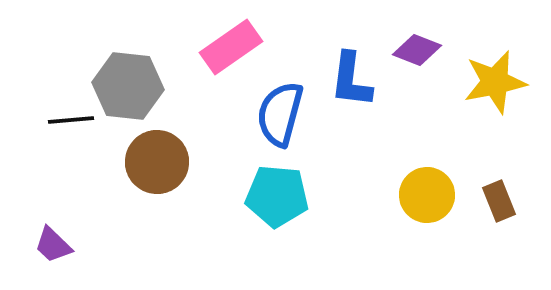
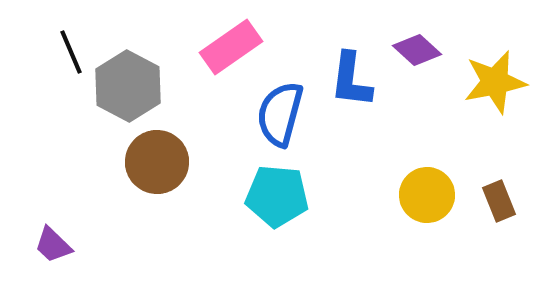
purple diamond: rotated 21 degrees clockwise
gray hexagon: rotated 22 degrees clockwise
black line: moved 68 px up; rotated 72 degrees clockwise
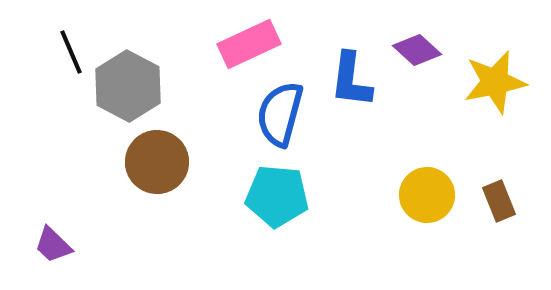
pink rectangle: moved 18 px right, 3 px up; rotated 10 degrees clockwise
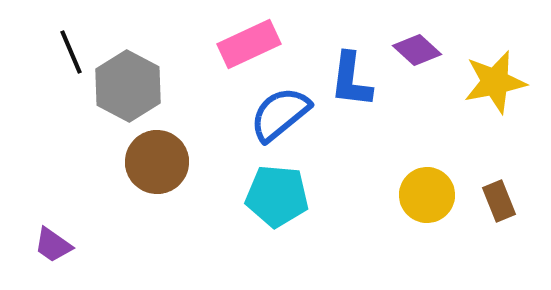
blue semicircle: rotated 36 degrees clockwise
purple trapezoid: rotated 9 degrees counterclockwise
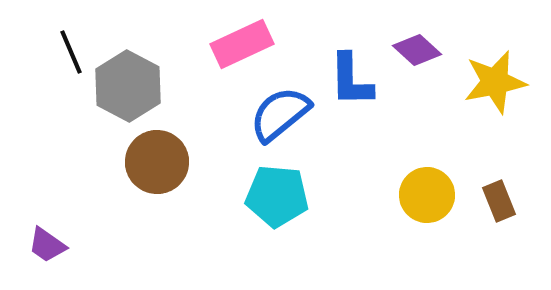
pink rectangle: moved 7 px left
blue L-shape: rotated 8 degrees counterclockwise
purple trapezoid: moved 6 px left
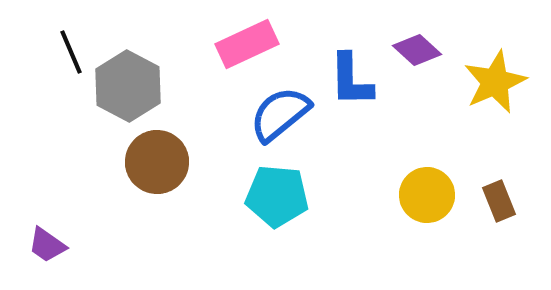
pink rectangle: moved 5 px right
yellow star: rotated 12 degrees counterclockwise
